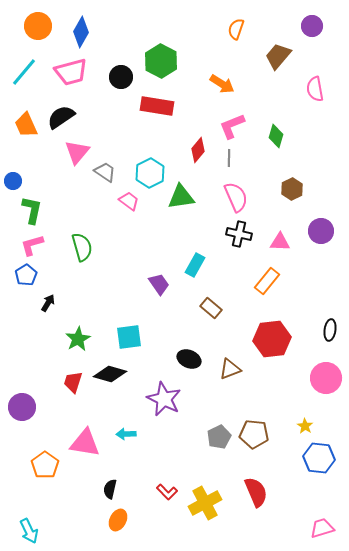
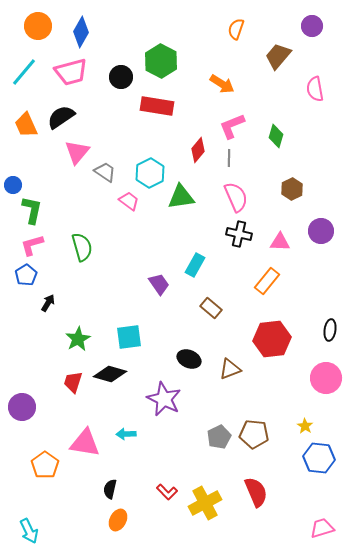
blue circle at (13, 181): moved 4 px down
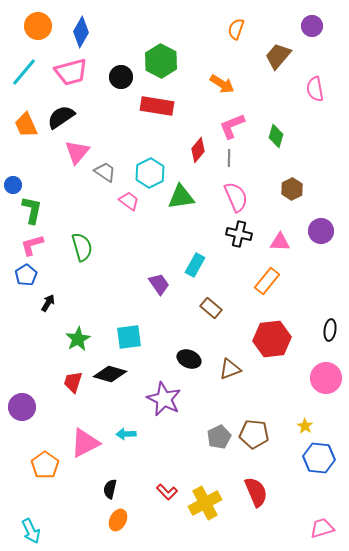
pink triangle at (85, 443): rotated 36 degrees counterclockwise
cyan arrow at (29, 531): moved 2 px right
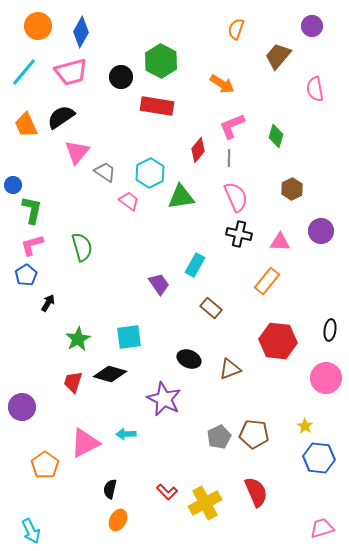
red hexagon at (272, 339): moved 6 px right, 2 px down; rotated 12 degrees clockwise
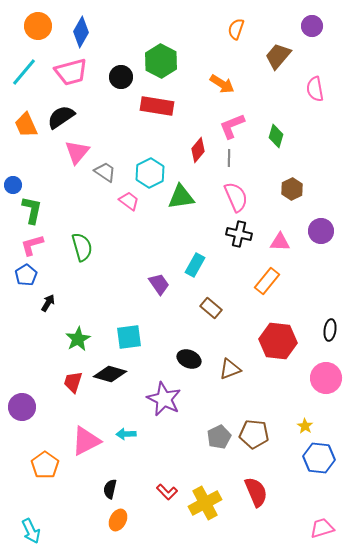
pink triangle at (85, 443): moved 1 px right, 2 px up
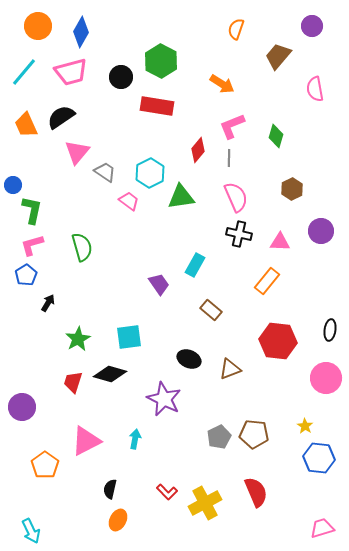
brown rectangle at (211, 308): moved 2 px down
cyan arrow at (126, 434): moved 9 px right, 5 px down; rotated 102 degrees clockwise
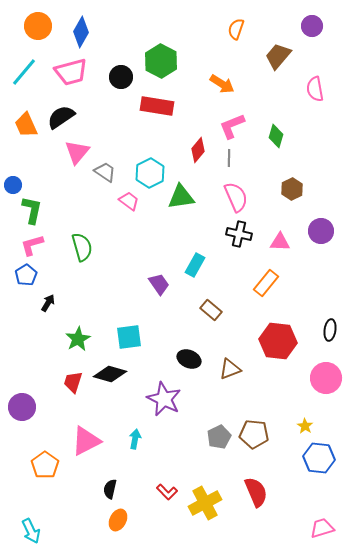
orange rectangle at (267, 281): moved 1 px left, 2 px down
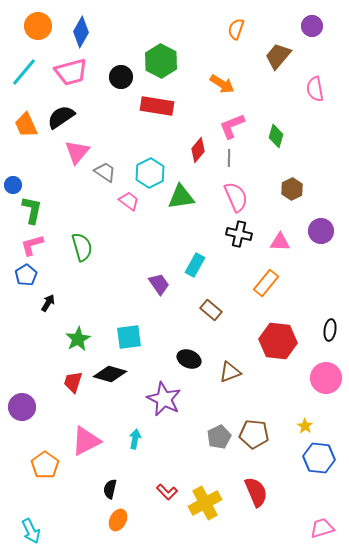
brown triangle at (230, 369): moved 3 px down
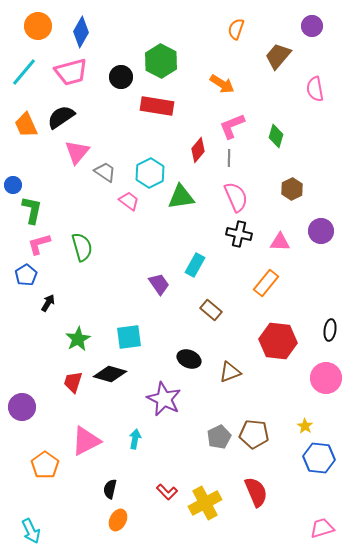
pink L-shape at (32, 245): moved 7 px right, 1 px up
